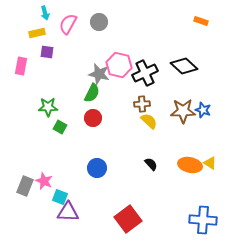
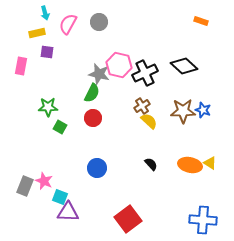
brown cross: moved 2 px down; rotated 28 degrees counterclockwise
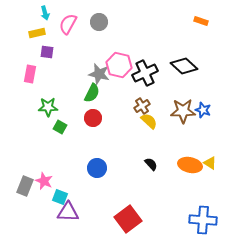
pink rectangle: moved 9 px right, 8 px down
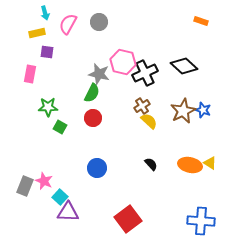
pink hexagon: moved 4 px right, 3 px up
brown star: rotated 25 degrees counterclockwise
cyan square: rotated 21 degrees clockwise
blue cross: moved 2 px left, 1 px down
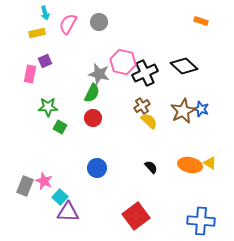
purple square: moved 2 px left, 9 px down; rotated 32 degrees counterclockwise
blue star: moved 2 px left, 1 px up
black semicircle: moved 3 px down
red square: moved 8 px right, 3 px up
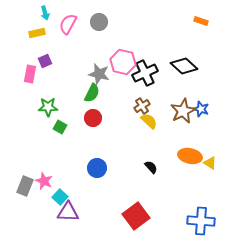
orange ellipse: moved 9 px up
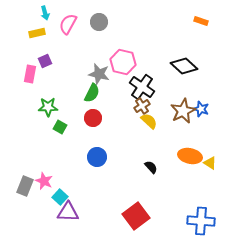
black cross: moved 3 px left, 14 px down; rotated 30 degrees counterclockwise
blue circle: moved 11 px up
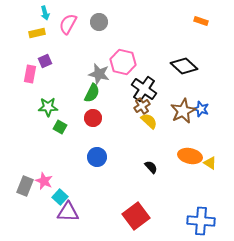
black cross: moved 2 px right, 2 px down
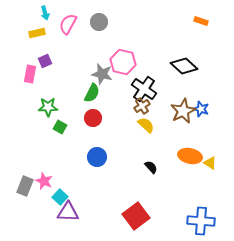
gray star: moved 3 px right
yellow semicircle: moved 3 px left, 4 px down
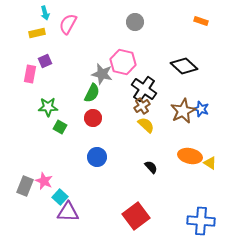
gray circle: moved 36 px right
